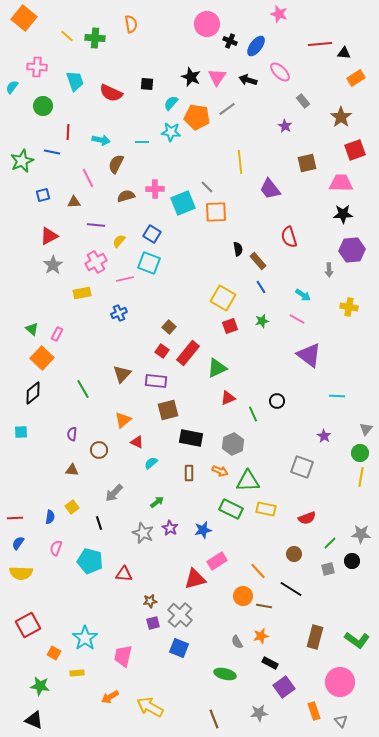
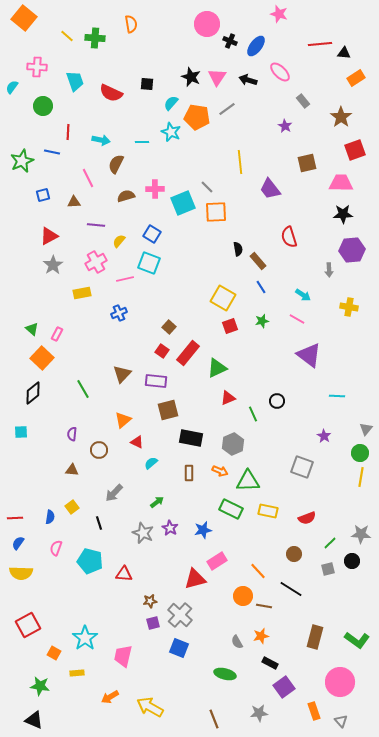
cyan star at (171, 132): rotated 18 degrees clockwise
yellow rectangle at (266, 509): moved 2 px right, 2 px down
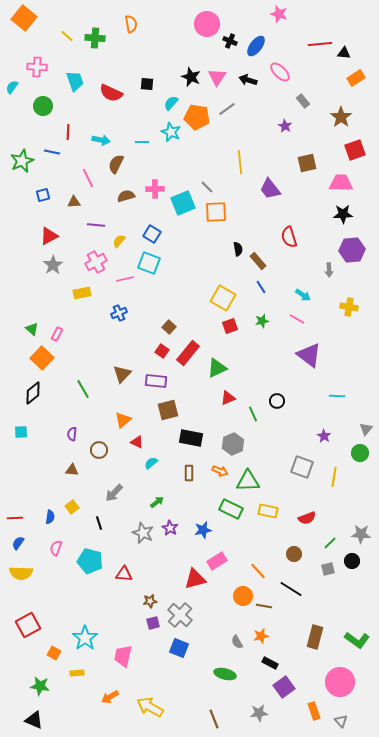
yellow line at (361, 477): moved 27 px left
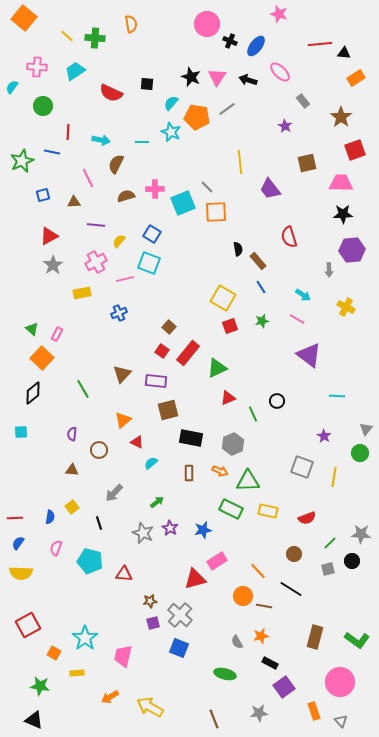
cyan trapezoid at (75, 81): moved 10 px up; rotated 105 degrees counterclockwise
yellow cross at (349, 307): moved 3 px left; rotated 18 degrees clockwise
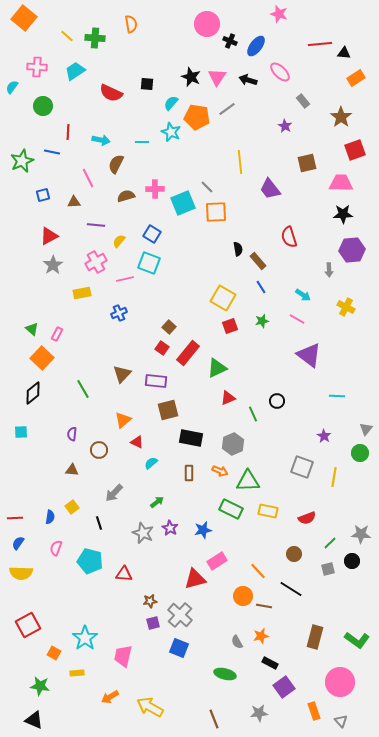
red square at (162, 351): moved 3 px up
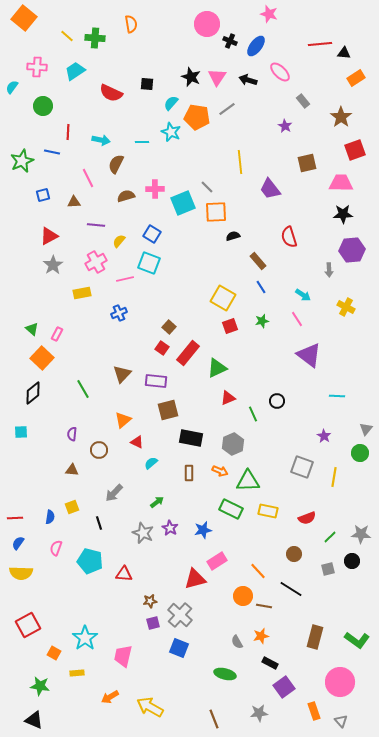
pink star at (279, 14): moved 10 px left
black semicircle at (238, 249): moved 5 px left, 13 px up; rotated 96 degrees counterclockwise
pink line at (297, 319): rotated 28 degrees clockwise
yellow square at (72, 507): rotated 16 degrees clockwise
green line at (330, 543): moved 6 px up
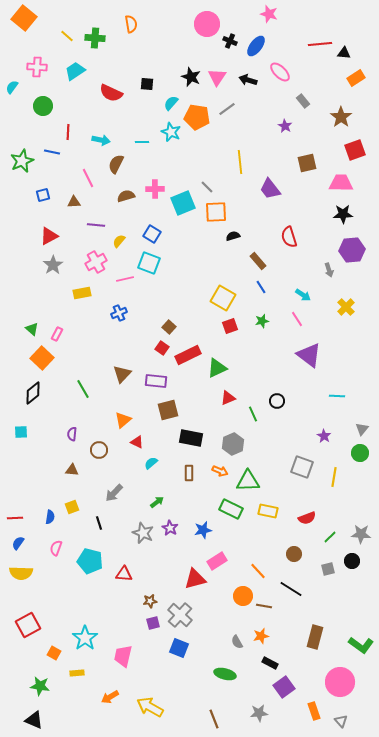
gray arrow at (329, 270): rotated 16 degrees counterclockwise
yellow cross at (346, 307): rotated 18 degrees clockwise
red rectangle at (188, 353): moved 2 px down; rotated 25 degrees clockwise
gray triangle at (366, 429): moved 4 px left
green L-shape at (357, 640): moved 4 px right, 5 px down
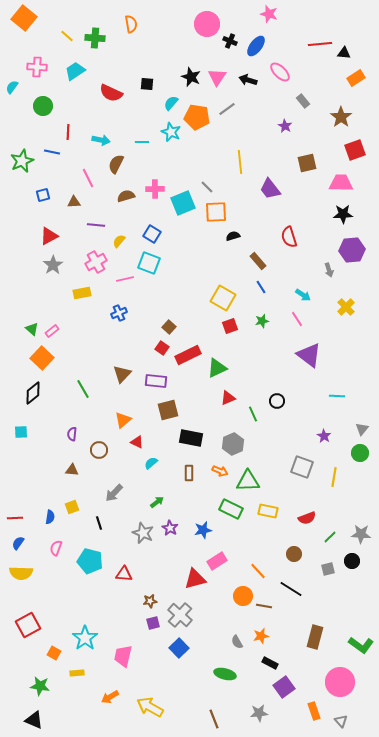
pink rectangle at (57, 334): moved 5 px left, 3 px up; rotated 24 degrees clockwise
blue square at (179, 648): rotated 24 degrees clockwise
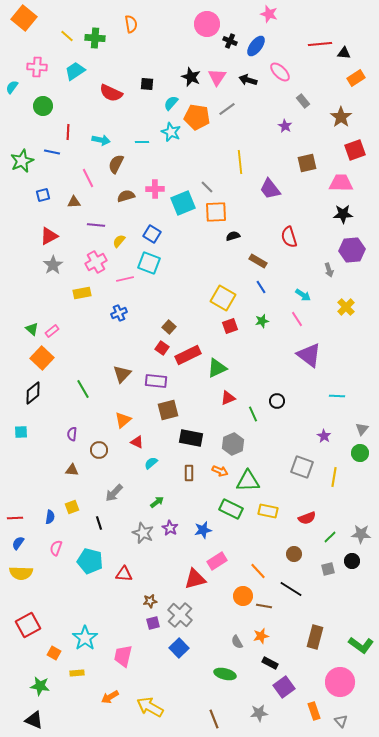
brown rectangle at (258, 261): rotated 18 degrees counterclockwise
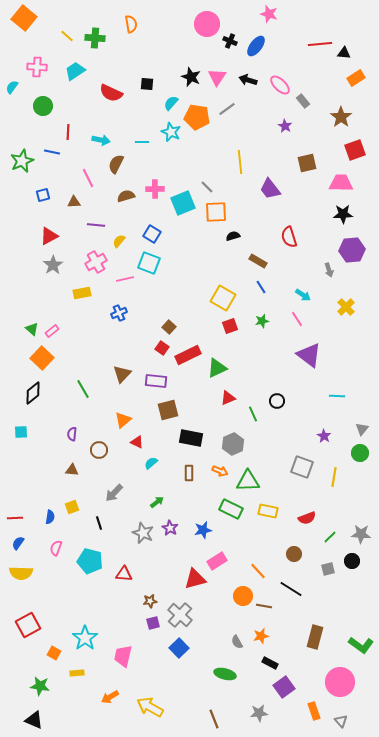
pink ellipse at (280, 72): moved 13 px down
